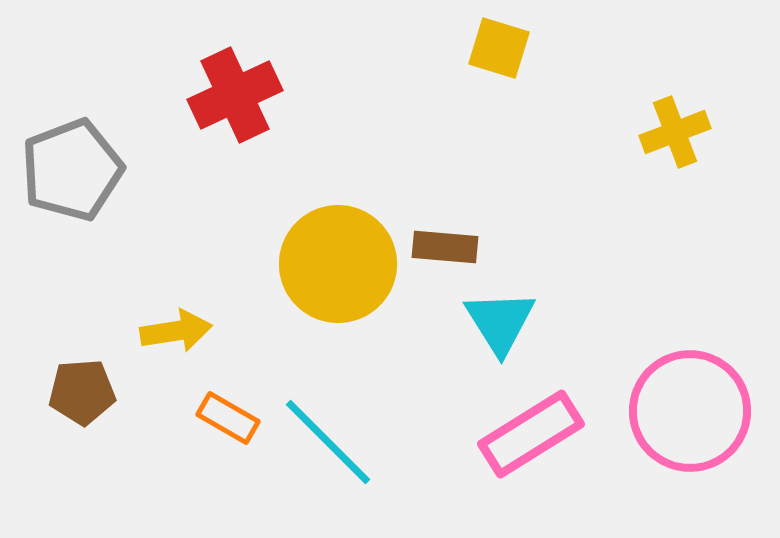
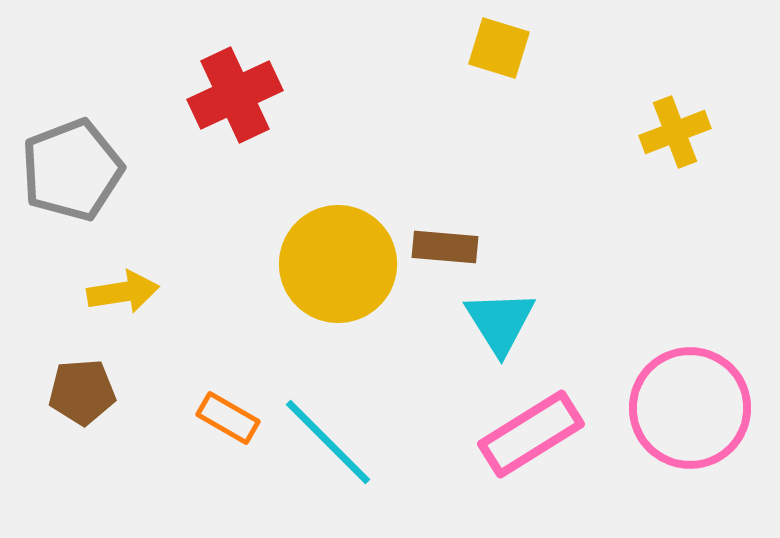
yellow arrow: moved 53 px left, 39 px up
pink circle: moved 3 px up
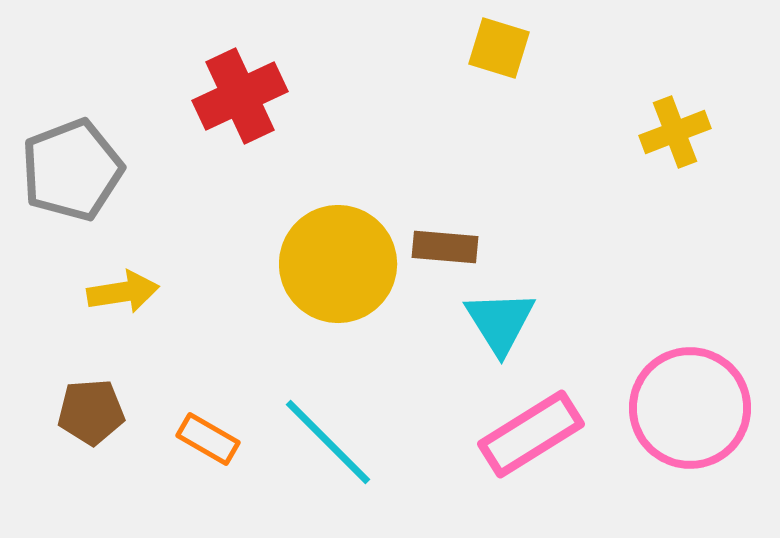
red cross: moved 5 px right, 1 px down
brown pentagon: moved 9 px right, 20 px down
orange rectangle: moved 20 px left, 21 px down
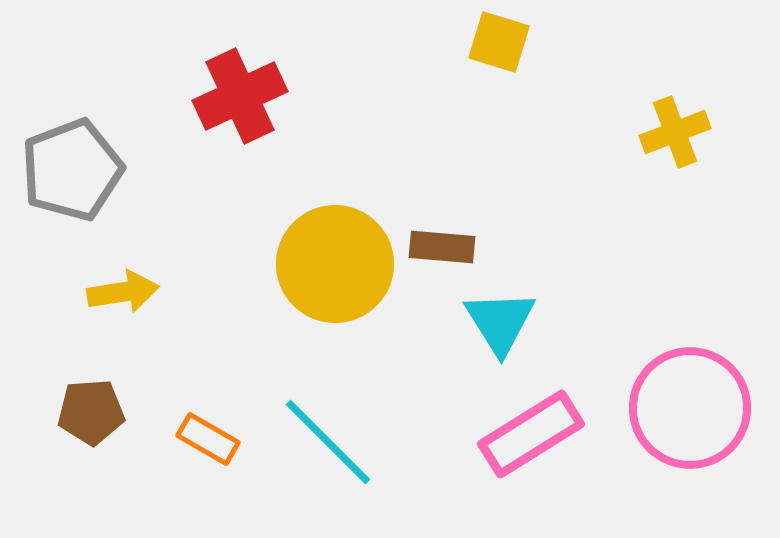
yellow square: moved 6 px up
brown rectangle: moved 3 px left
yellow circle: moved 3 px left
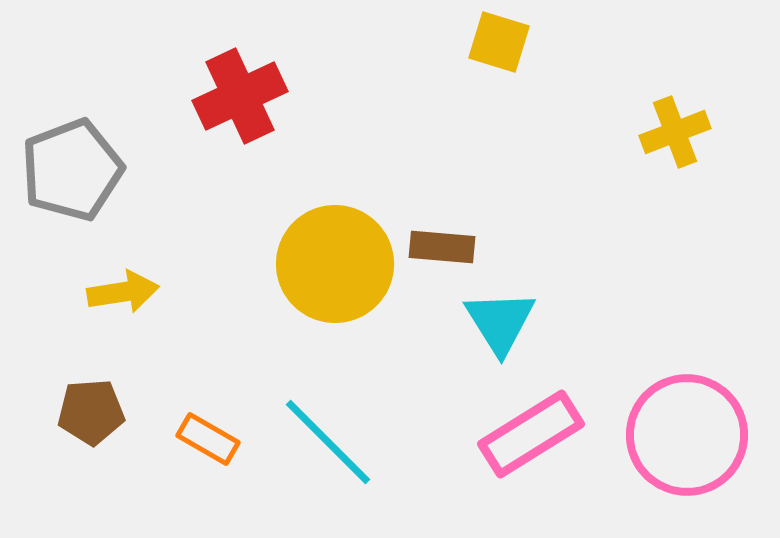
pink circle: moved 3 px left, 27 px down
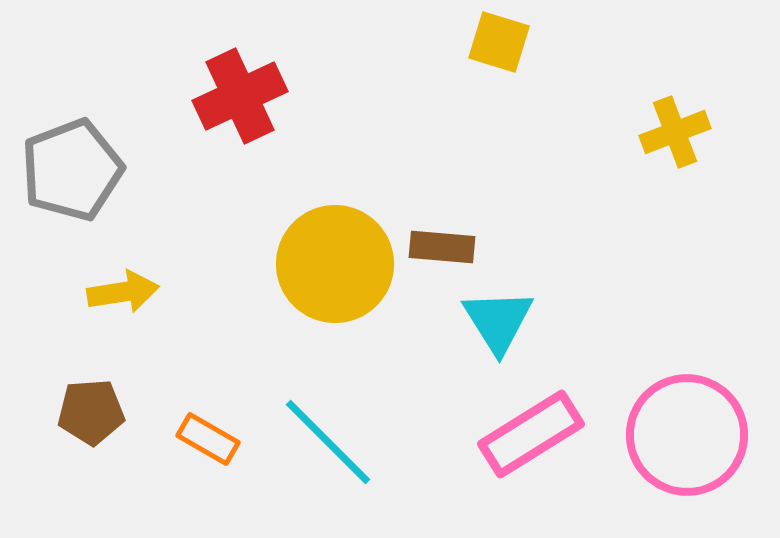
cyan triangle: moved 2 px left, 1 px up
